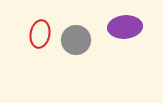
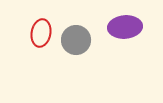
red ellipse: moved 1 px right, 1 px up
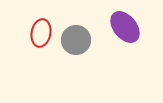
purple ellipse: rotated 56 degrees clockwise
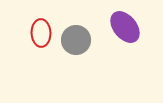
red ellipse: rotated 12 degrees counterclockwise
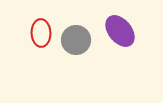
purple ellipse: moved 5 px left, 4 px down
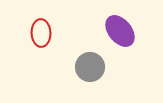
gray circle: moved 14 px right, 27 px down
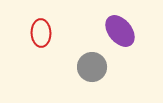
gray circle: moved 2 px right
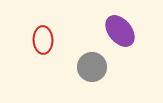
red ellipse: moved 2 px right, 7 px down
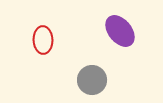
gray circle: moved 13 px down
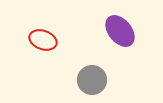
red ellipse: rotated 68 degrees counterclockwise
